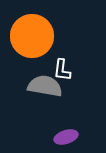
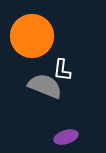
gray semicircle: rotated 12 degrees clockwise
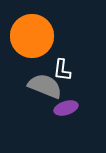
purple ellipse: moved 29 px up
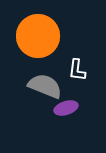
orange circle: moved 6 px right
white L-shape: moved 15 px right
